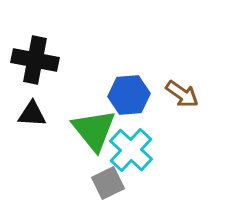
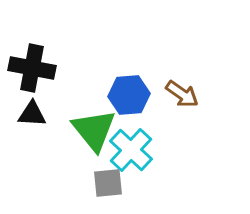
black cross: moved 3 px left, 8 px down
gray square: rotated 20 degrees clockwise
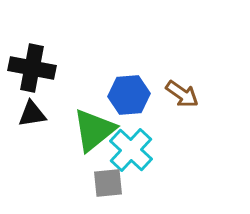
black triangle: rotated 12 degrees counterclockwise
green triangle: rotated 30 degrees clockwise
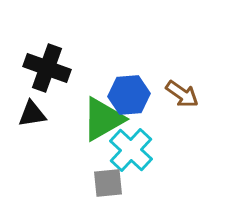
black cross: moved 15 px right; rotated 9 degrees clockwise
green triangle: moved 9 px right, 11 px up; rotated 9 degrees clockwise
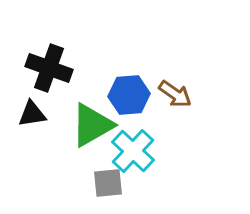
black cross: moved 2 px right
brown arrow: moved 7 px left
green triangle: moved 11 px left, 6 px down
cyan cross: moved 2 px right, 1 px down
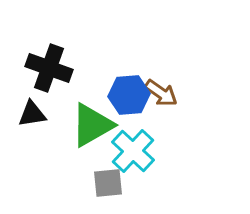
brown arrow: moved 14 px left, 1 px up
